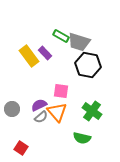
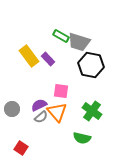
purple rectangle: moved 3 px right, 6 px down
black hexagon: moved 3 px right
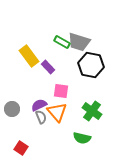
green rectangle: moved 1 px right, 6 px down
purple rectangle: moved 8 px down
gray semicircle: rotated 72 degrees counterclockwise
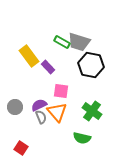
gray circle: moved 3 px right, 2 px up
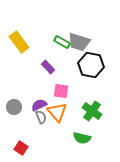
yellow rectangle: moved 10 px left, 14 px up
gray circle: moved 1 px left
